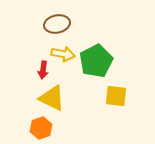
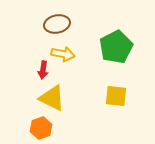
green pentagon: moved 20 px right, 14 px up
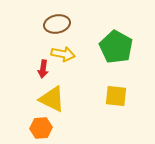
green pentagon: rotated 16 degrees counterclockwise
red arrow: moved 1 px up
yellow triangle: moved 1 px down
orange hexagon: rotated 15 degrees clockwise
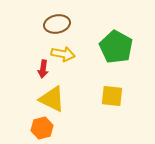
yellow square: moved 4 px left
orange hexagon: moved 1 px right; rotated 10 degrees counterclockwise
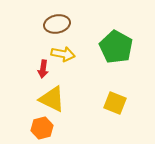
yellow square: moved 3 px right, 7 px down; rotated 15 degrees clockwise
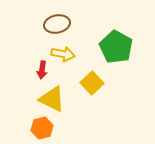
red arrow: moved 1 px left, 1 px down
yellow square: moved 23 px left, 20 px up; rotated 25 degrees clockwise
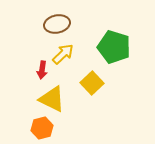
green pentagon: moved 2 px left; rotated 12 degrees counterclockwise
yellow arrow: rotated 55 degrees counterclockwise
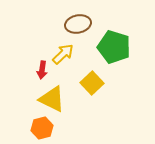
brown ellipse: moved 21 px right
